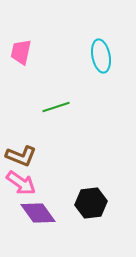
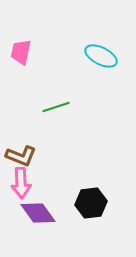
cyan ellipse: rotated 52 degrees counterclockwise
pink arrow: rotated 52 degrees clockwise
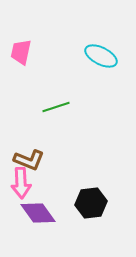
brown L-shape: moved 8 px right, 4 px down
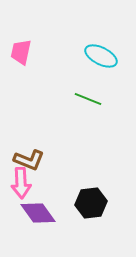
green line: moved 32 px right, 8 px up; rotated 40 degrees clockwise
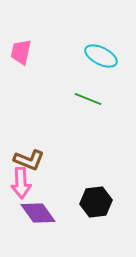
black hexagon: moved 5 px right, 1 px up
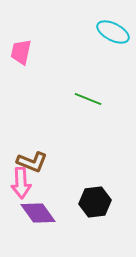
cyan ellipse: moved 12 px right, 24 px up
brown L-shape: moved 3 px right, 2 px down
black hexagon: moved 1 px left
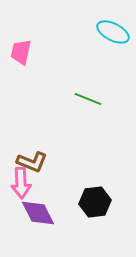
purple diamond: rotated 9 degrees clockwise
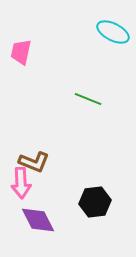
brown L-shape: moved 2 px right
purple diamond: moved 7 px down
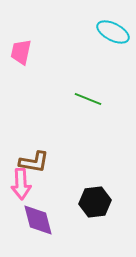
brown L-shape: rotated 12 degrees counterclockwise
pink arrow: moved 1 px down
purple diamond: rotated 12 degrees clockwise
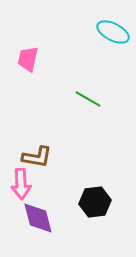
pink trapezoid: moved 7 px right, 7 px down
green line: rotated 8 degrees clockwise
brown L-shape: moved 3 px right, 5 px up
purple diamond: moved 2 px up
